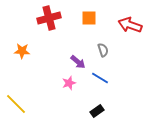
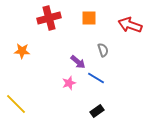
blue line: moved 4 px left
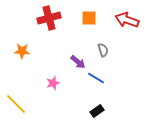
red arrow: moved 3 px left, 5 px up
pink star: moved 16 px left
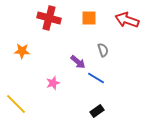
red cross: rotated 30 degrees clockwise
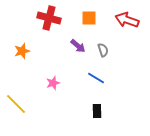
orange star: rotated 21 degrees counterclockwise
purple arrow: moved 16 px up
black rectangle: rotated 56 degrees counterclockwise
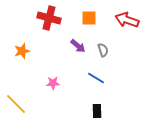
pink star: rotated 16 degrees clockwise
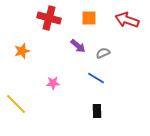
gray semicircle: moved 3 px down; rotated 96 degrees counterclockwise
